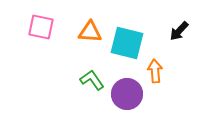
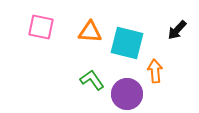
black arrow: moved 2 px left, 1 px up
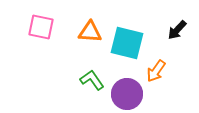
orange arrow: moved 1 px right; rotated 140 degrees counterclockwise
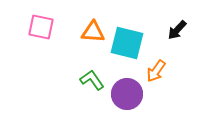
orange triangle: moved 3 px right
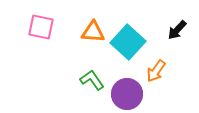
cyan square: moved 1 px right, 1 px up; rotated 28 degrees clockwise
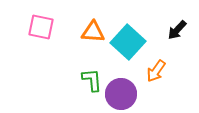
green L-shape: rotated 30 degrees clockwise
purple circle: moved 6 px left
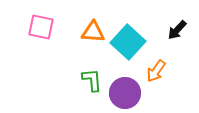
purple circle: moved 4 px right, 1 px up
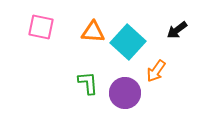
black arrow: rotated 10 degrees clockwise
green L-shape: moved 4 px left, 3 px down
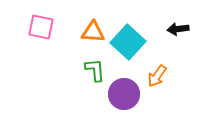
black arrow: moved 1 px right, 1 px up; rotated 30 degrees clockwise
orange arrow: moved 1 px right, 5 px down
green L-shape: moved 7 px right, 13 px up
purple circle: moved 1 px left, 1 px down
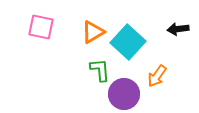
orange triangle: rotated 35 degrees counterclockwise
green L-shape: moved 5 px right
